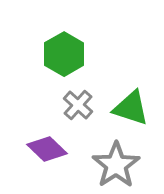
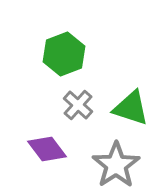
green hexagon: rotated 9 degrees clockwise
purple diamond: rotated 9 degrees clockwise
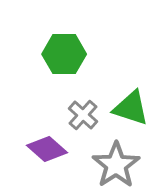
green hexagon: rotated 21 degrees clockwise
gray cross: moved 5 px right, 10 px down
purple diamond: rotated 12 degrees counterclockwise
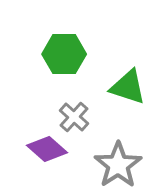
green triangle: moved 3 px left, 21 px up
gray cross: moved 9 px left, 2 px down
gray star: moved 2 px right
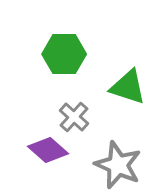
purple diamond: moved 1 px right, 1 px down
gray star: rotated 15 degrees counterclockwise
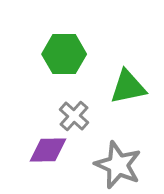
green triangle: rotated 30 degrees counterclockwise
gray cross: moved 1 px up
purple diamond: rotated 42 degrees counterclockwise
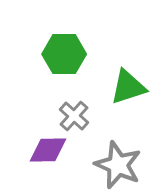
green triangle: rotated 6 degrees counterclockwise
